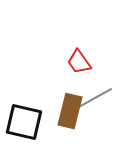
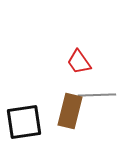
gray line: moved 2 px right, 3 px up; rotated 27 degrees clockwise
black square: rotated 21 degrees counterclockwise
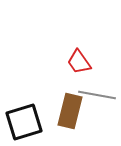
gray line: rotated 12 degrees clockwise
black square: rotated 9 degrees counterclockwise
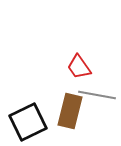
red trapezoid: moved 5 px down
black square: moved 4 px right; rotated 9 degrees counterclockwise
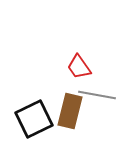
black square: moved 6 px right, 3 px up
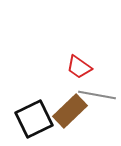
red trapezoid: rotated 20 degrees counterclockwise
brown rectangle: rotated 32 degrees clockwise
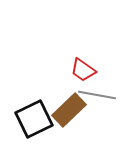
red trapezoid: moved 4 px right, 3 px down
brown rectangle: moved 1 px left, 1 px up
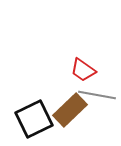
brown rectangle: moved 1 px right
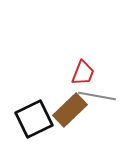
red trapezoid: moved 3 px down; rotated 104 degrees counterclockwise
gray line: moved 1 px down
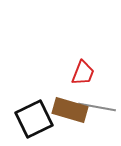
gray line: moved 11 px down
brown rectangle: rotated 60 degrees clockwise
